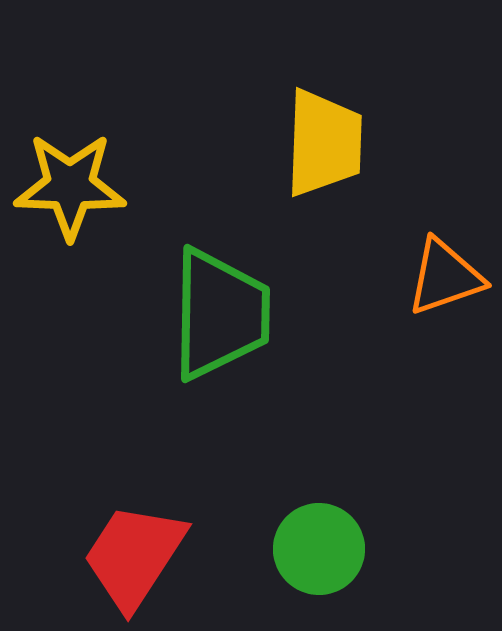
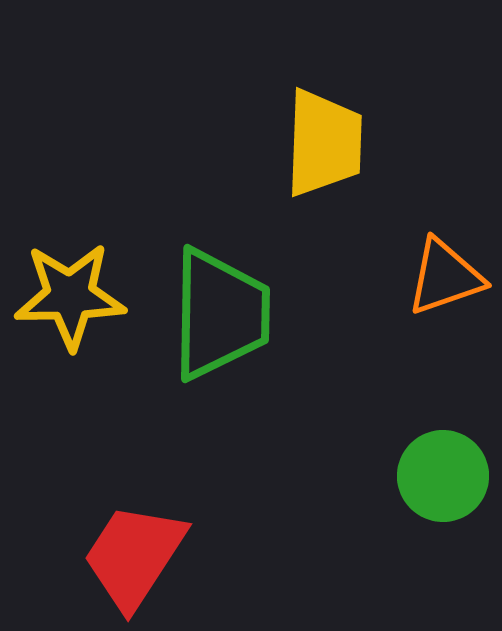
yellow star: moved 110 px down; rotated 3 degrees counterclockwise
green circle: moved 124 px right, 73 px up
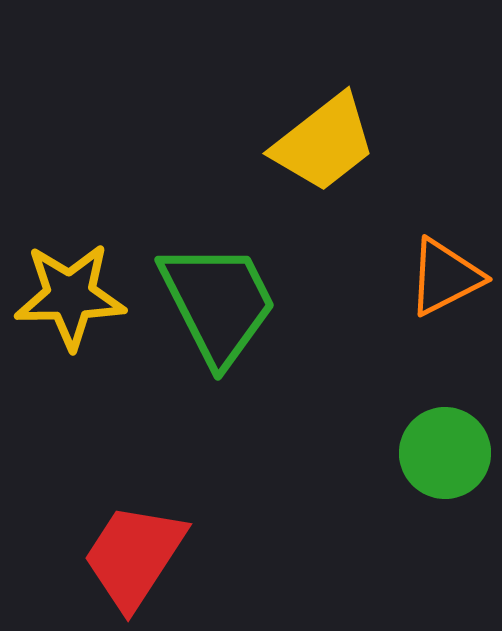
yellow trapezoid: rotated 50 degrees clockwise
orange triangle: rotated 8 degrees counterclockwise
green trapezoid: moved 2 px left, 11 px up; rotated 28 degrees counterclockwise
green circle: moved 2 px right, 23 px up
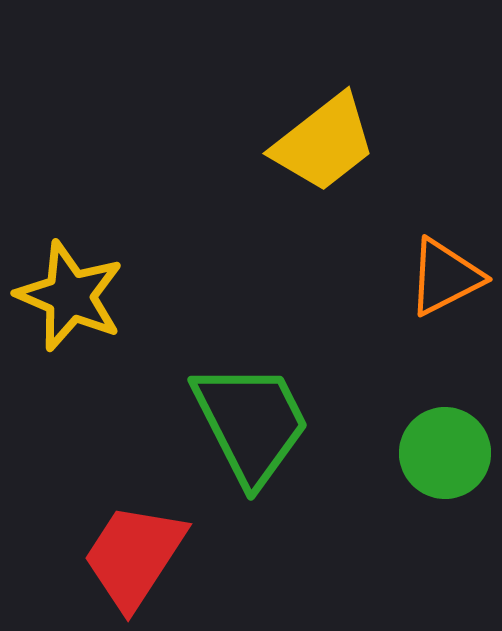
yellow star: rotated 24 degrees clockwise
green trapezoid: moved 33 px right, 120 px down
